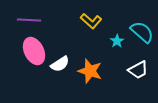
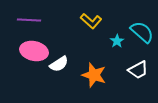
pink ellipse: rotated 52 degrees counterclockwise
white semicircle: moved 1 px left
orange star: moved 4 px right, 4 px down
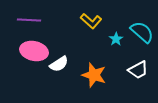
cyan star: moved 1 px left, 2 px up
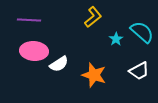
yellow L-shape: moved 2 px right, 4 px up; rotated 80 degrees counterclockwise
pink ellipse: rotated 8 degrees counterclockwise
white trapezoid: moved 1 px right, 1 px down
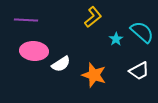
purple line: moved 3 px left
white semicircle: moved 2 px right
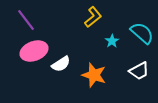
purple line: rotated 50 degrees clockwise
cyan semicircle: moved 1 px down
cyan star: moved 4 px left, 2 px down
pink ellipse: rotated 24 degrees counterclockwise
